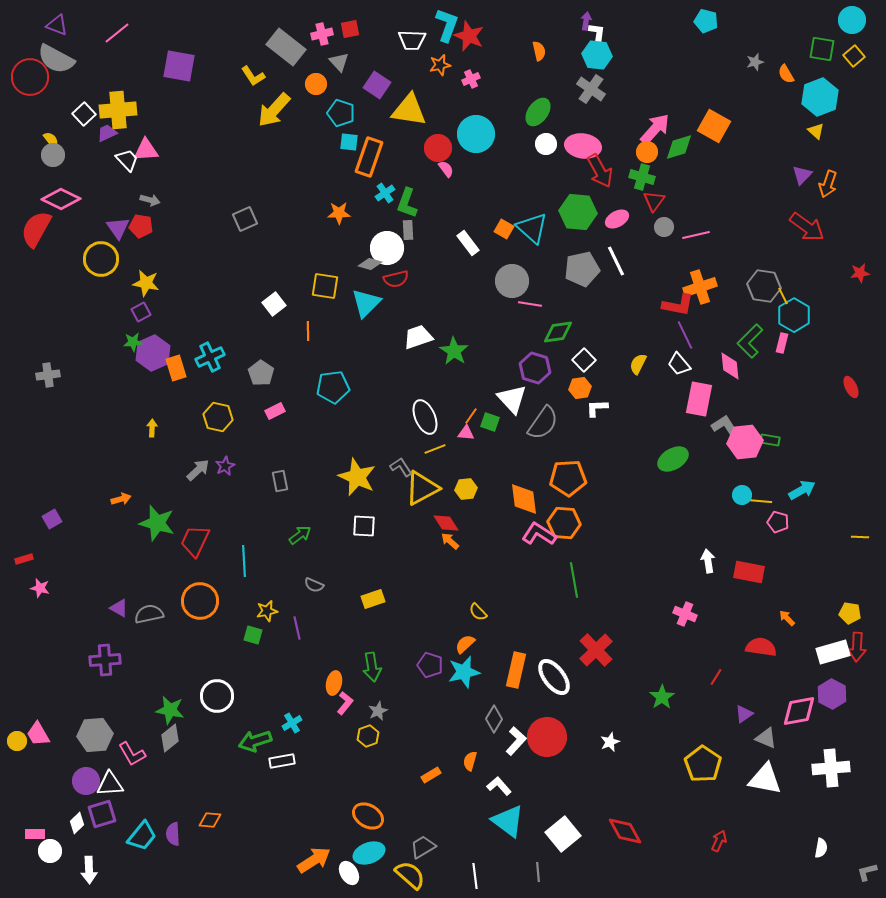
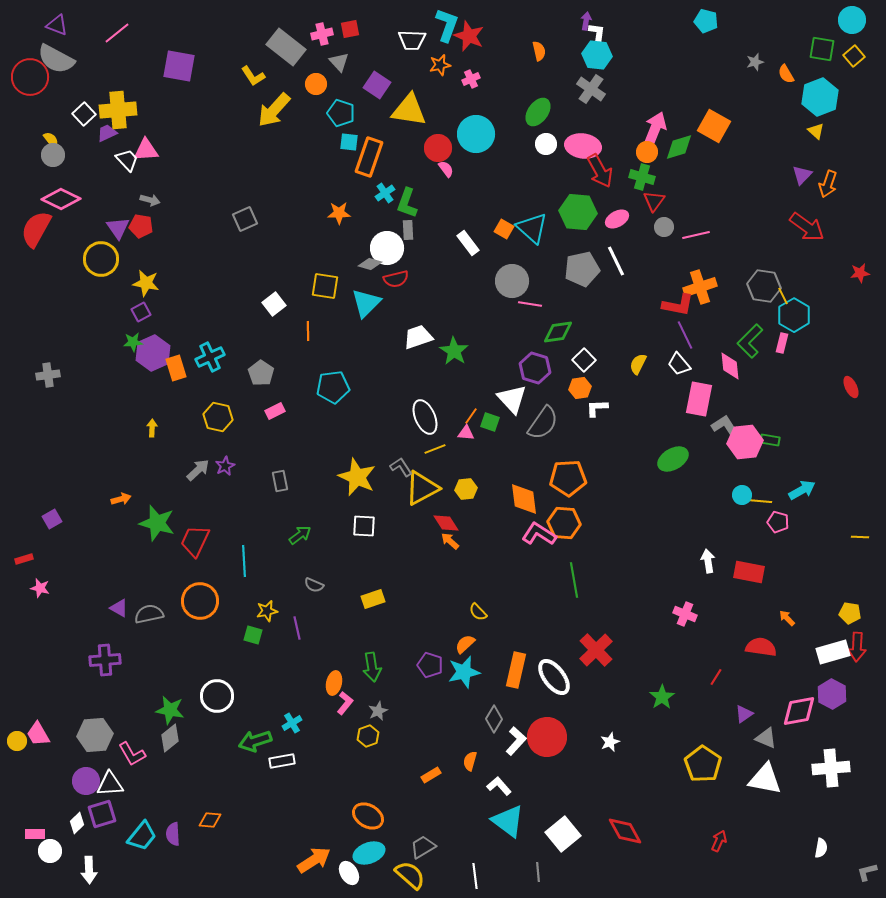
pink arrow at (655, 129): rotated 20 degrees counterclockwise
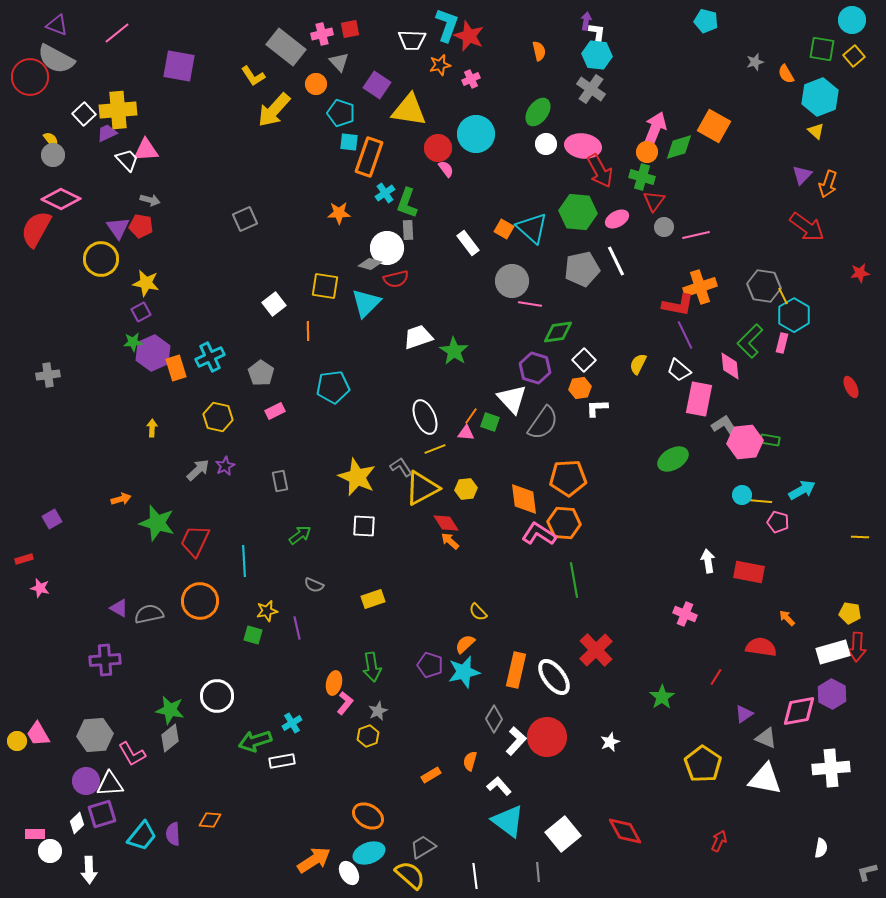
white trapezoid at (679, 364): moved 6 px down; rotated 10 degrees counterclockwise
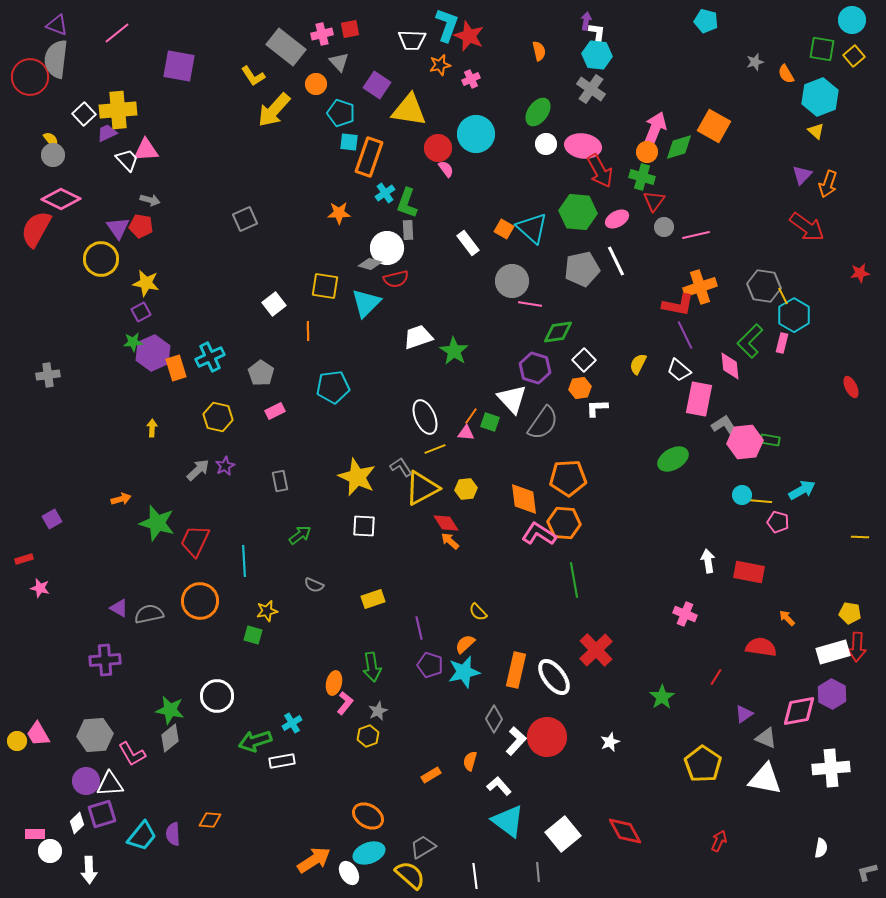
gray semicircle at (56, 59): rotated 69 degrees clockwise
purple line at (297, 628): moved 122 px right
